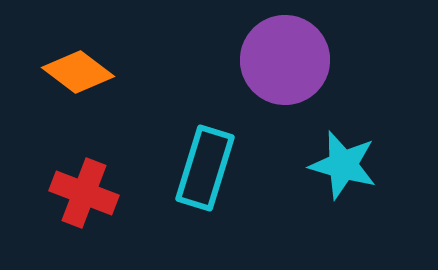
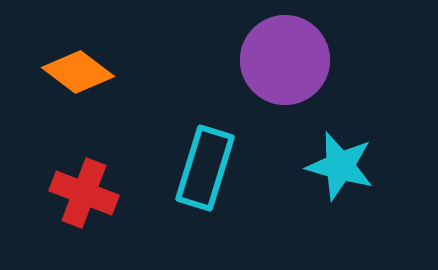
cyan star: moved 3 px left, 1 px down
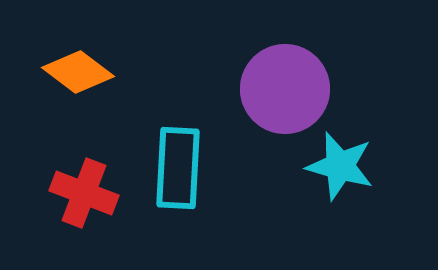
purple circle: moved 29 px down
cyan rectangle: moved 27 px left; rotated 14 degrees counterclockwise
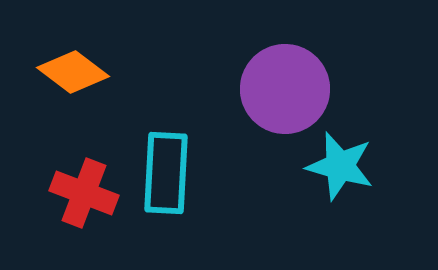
orange diamond: moved 5 px left
cyan rectangle: moved 12 px left, 5 px down
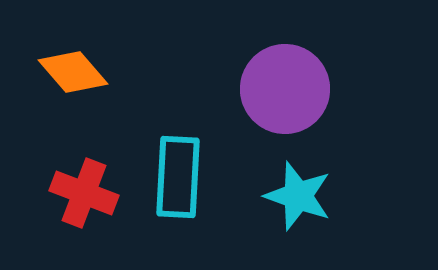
orange diamond: rotated 12 degrees clockwise
cyan star: moved 42 px left, 30 px down; rotated 4 degrees clockwise
cyan rectangle: moved 12 px right, 4 px down
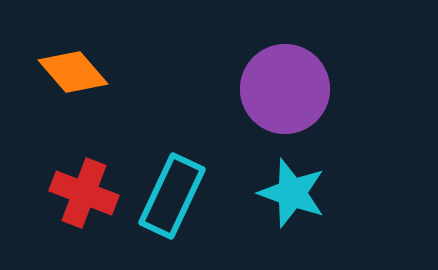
cyan rectangle: moved 6 px left, 19 px down; rotated 22 degrees clockwise
cyan star: moved 6 px left, 3 px up
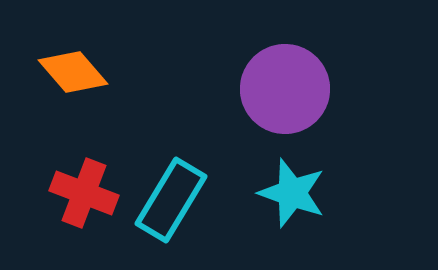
cyan rectangle: moved 1 px left, 4 px down; rotated 6 degrees clockwise
